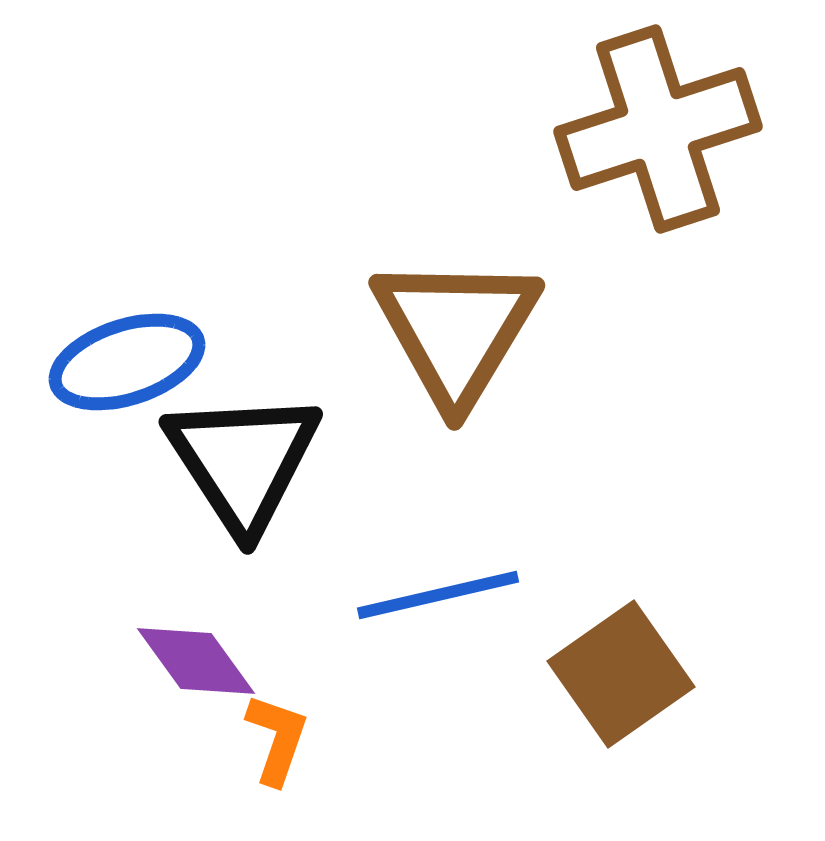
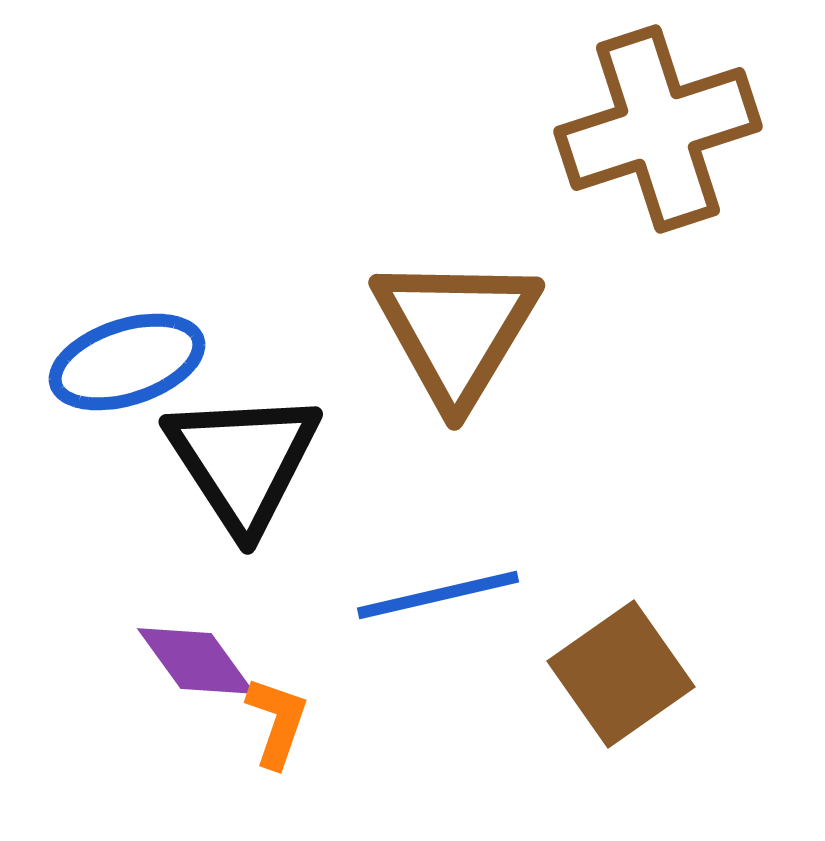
orange L-shape: moved 17 px up
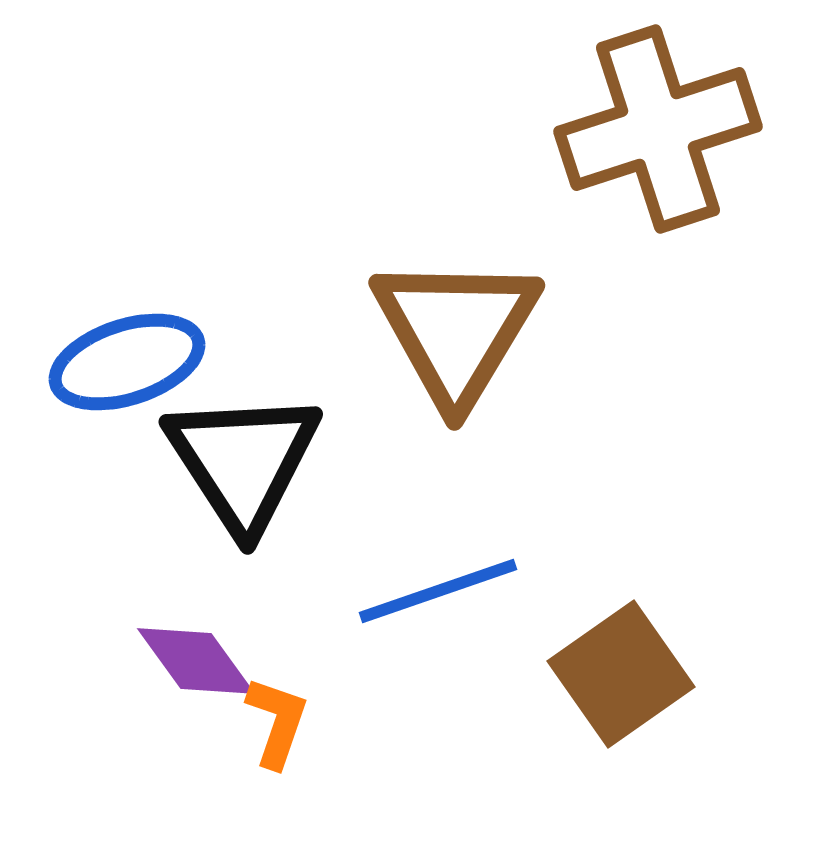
blue line: moved 4 px up; rotated 6 degrees counterclockwise
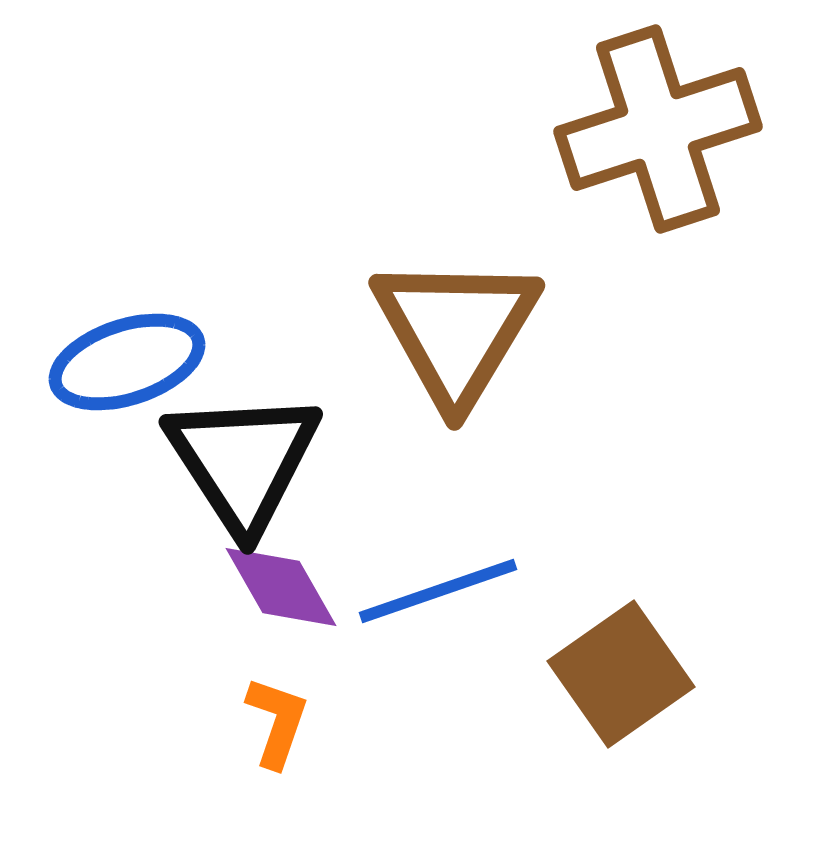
purple diamond: moved 85 px right, 74 px up; rotated 6 degrees clockwise
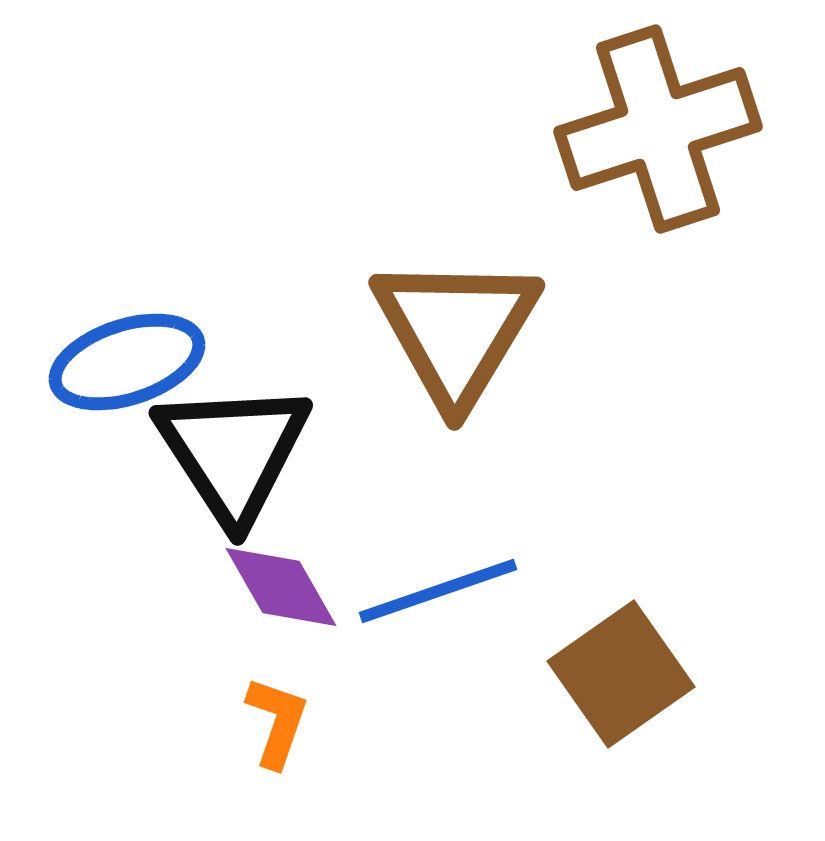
black triangle: moved 10 px left, 9 px up
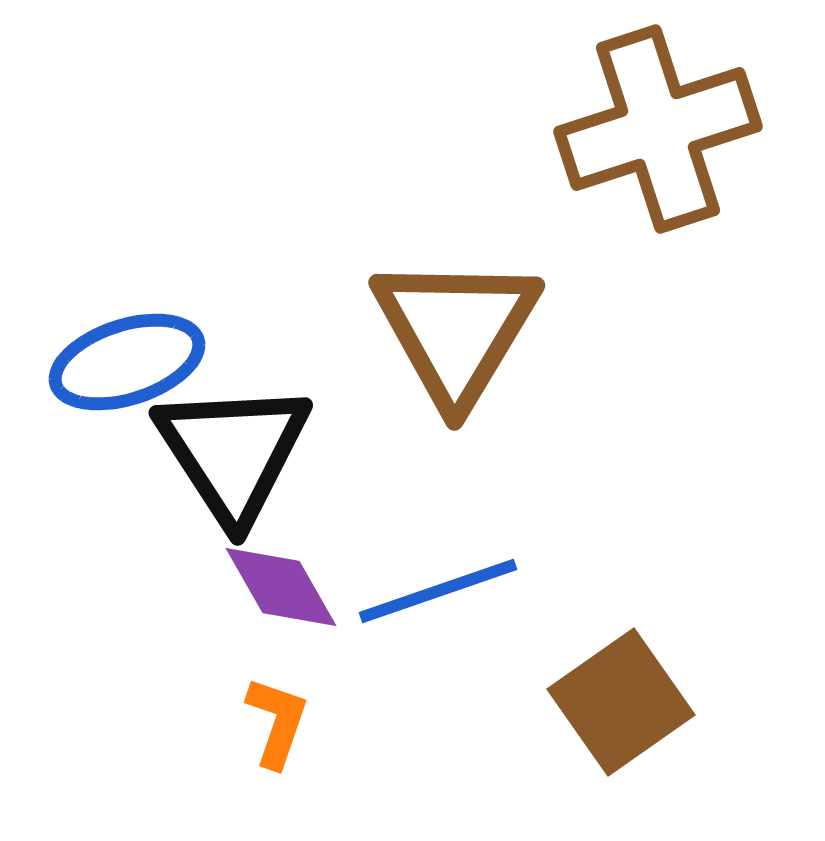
brown square: moved 28 px down
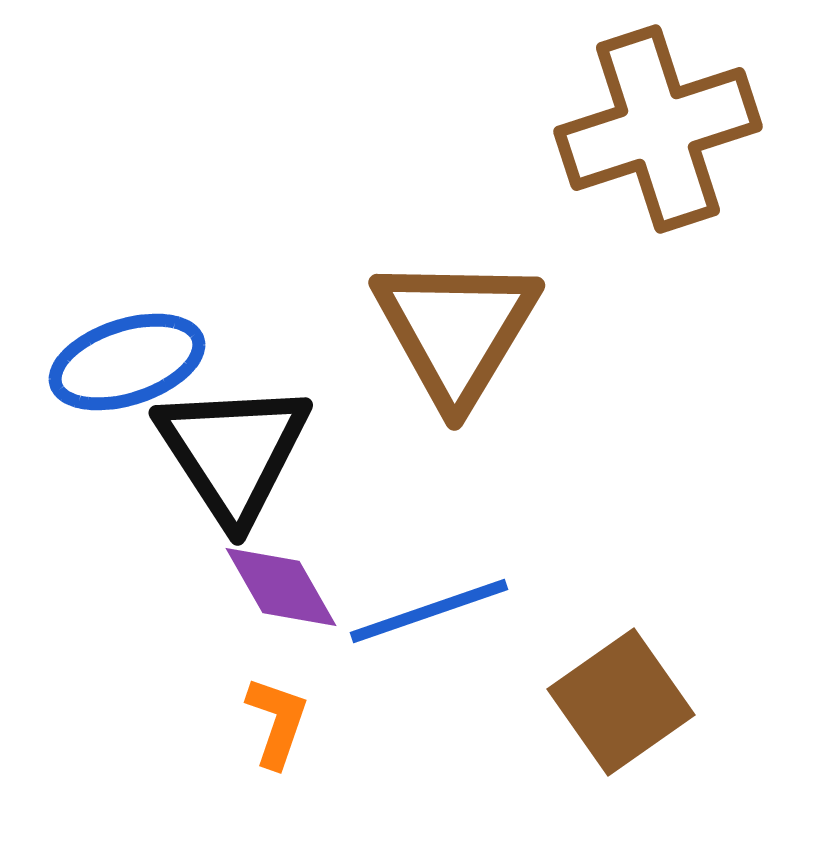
blue line: moved 9 px left, 20 px down
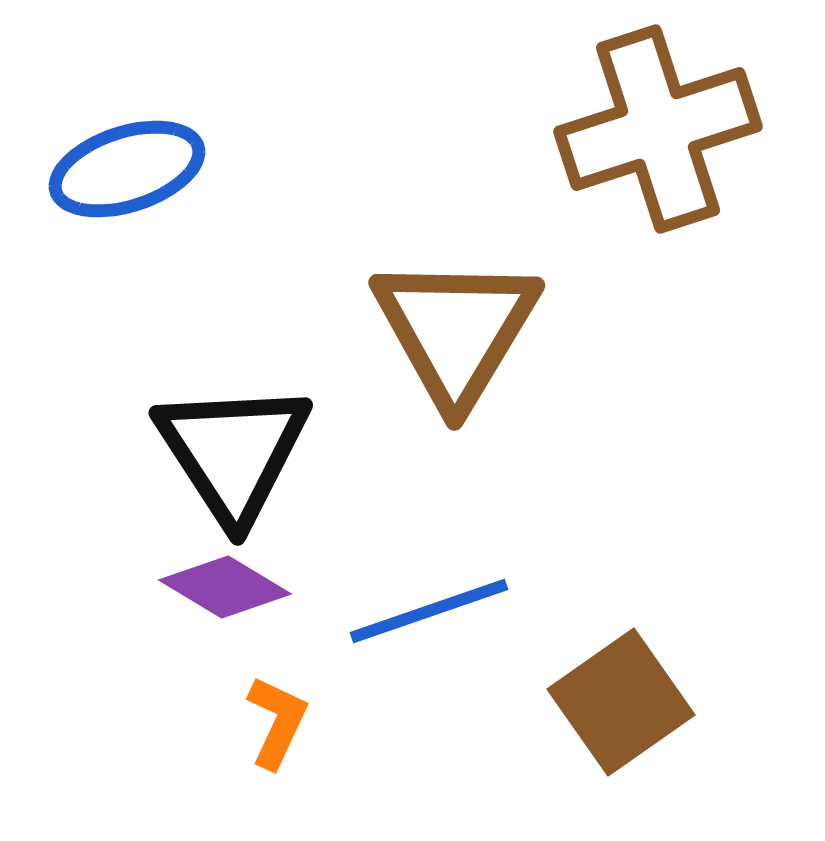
blue ellipse: moved 193 px up
purple diamond: moved 56 px left; rotated 29 degrees counterclockwise
orange L-shape: rotated 6 degrees clockwise
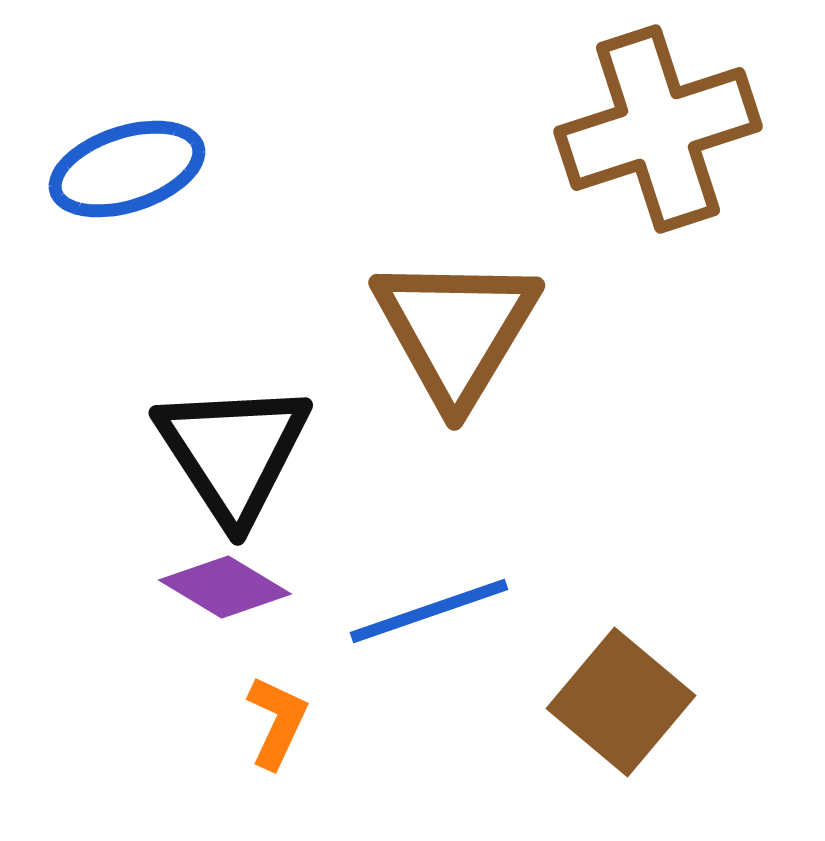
brown square: rotated 15 degrees counterclockwise
